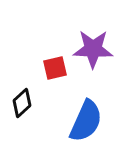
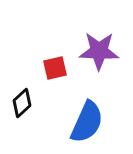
purple star: moved 6 px right, 2 px down
blue semicircle: moved 1 px right, 1 px down
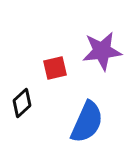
purple star: moved 3 px right; rotated 9 degrees counterclockwise
